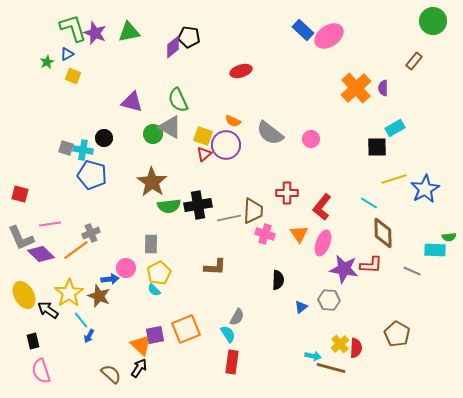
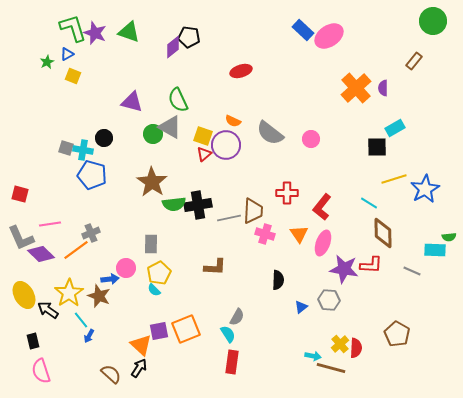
green triangle at (129, 32): rotated 30 degrees clockwise
green semicircle at (169, 206): moved 5 px right, 2 px up
purple square at (155, 335): moved 4 px right, 4 px up
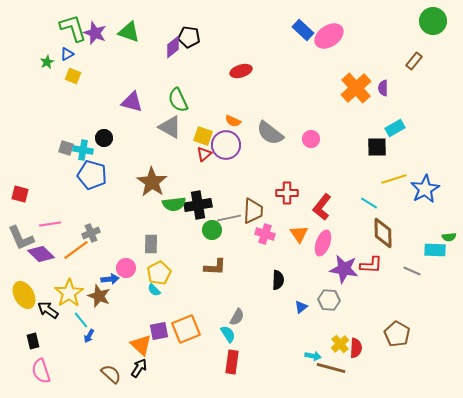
green circle at (153, 134): moved 59 px right, 96 px down
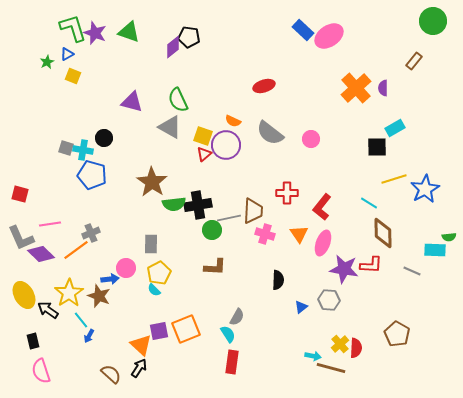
red ellipse at (241, 71): moved 23 px right, 15 px down
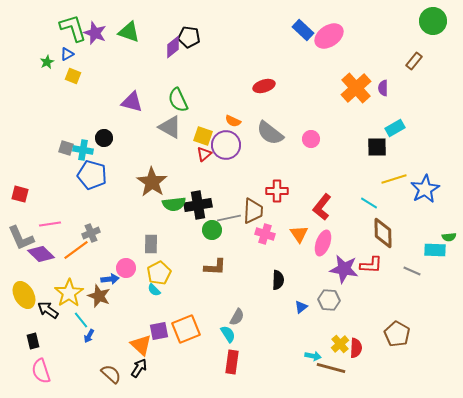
red cross at (287, 193): moved 10 px left, 2 px up
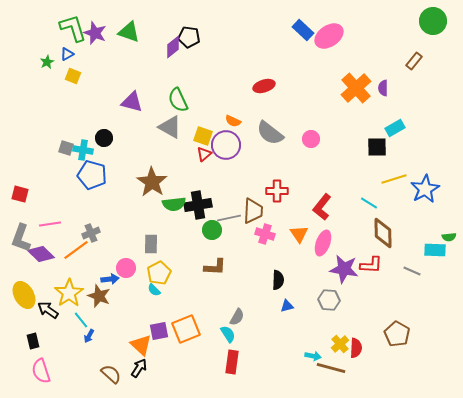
gray L-shape at (21, 238): rotated 44 degrees clockwise
blue triangle at (301, 307): moved 14 px left, 1 px up; rotated 24 degrees clockwise
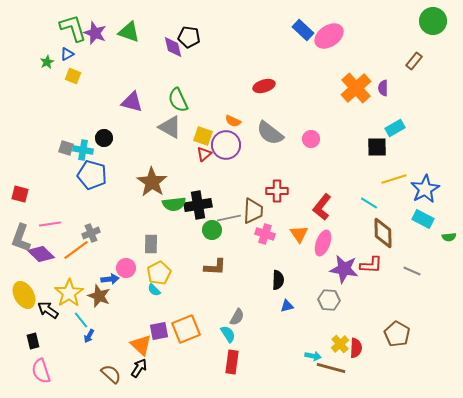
purple diamond at (173, 47): rotated 65 degrees counterclockwise
cyan rectangle at (435, 250): moved 12 px left, 31 px up; rotated 25 degrees clockwise
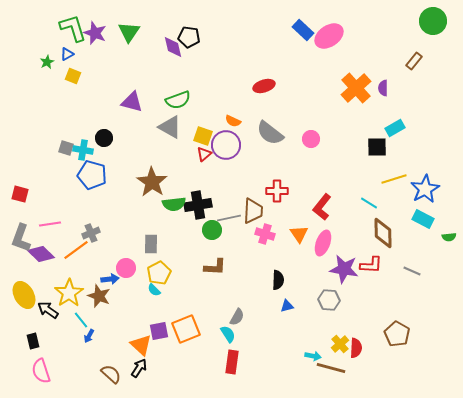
green triangle at (129, 32): rotated 45 degrees clockwise
green semicircle at (178, 100): rotated 85 degrees counterclockwise
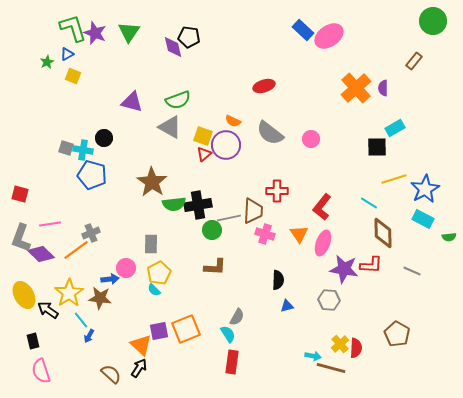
brown star at (99, 296): moved 1 px right, 2 px down; rotated 15 degrees counterclockwise
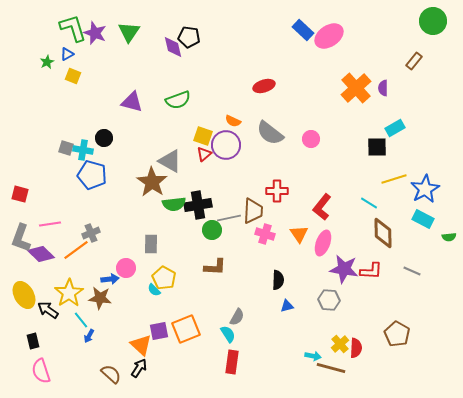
gray triangle at (170, 127): moved 34 px down
red L-shape at (371, 265): moved 6 px down
yellow pentagon at (159, 273): moved 5 px right, 5 px down; rotated 15 degrees counterclockwise
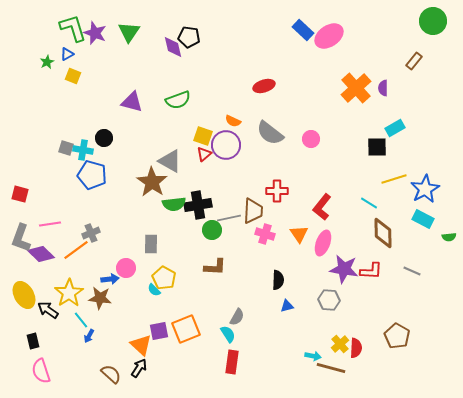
brown pentagon at (397, 334): moved 2 px down
